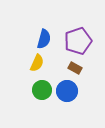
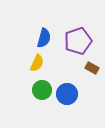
blue semicircle: moved 1 px up
brown rectangle: moved 17 px right
blue circle: moved 3 px down
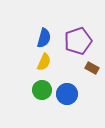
yellow semicircle: moved 7 px right, 1 px up
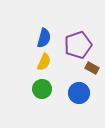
purple pentagon: moved 4 px down
green circle: moved 1 px up
blue circle: moved 12 px right, 1 px up
